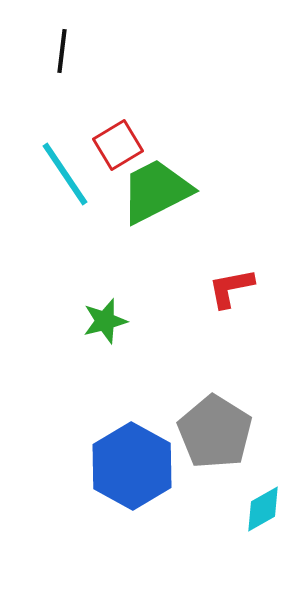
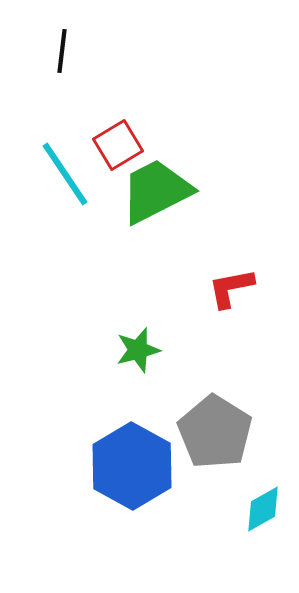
green star: moved 33 px right, 29 px down
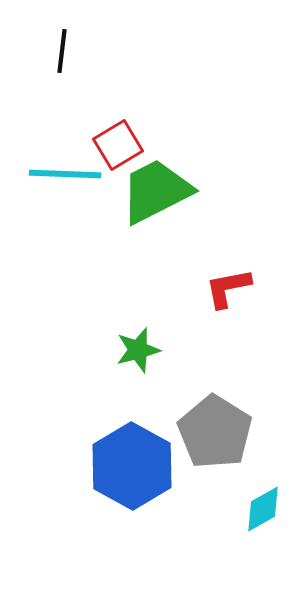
cyan line: rotated 54 degrees counterclockwise
red L-shape: moved 3 px left
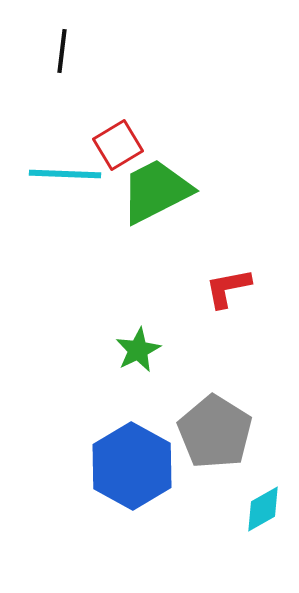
green star: rotated 12 degrees counterclockwise
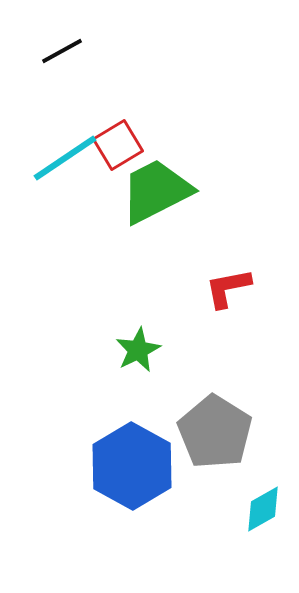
black line: rotated 54 degrees clockwise
cyan line: moved 16 px up; rotated 36 degrees counterclockwise
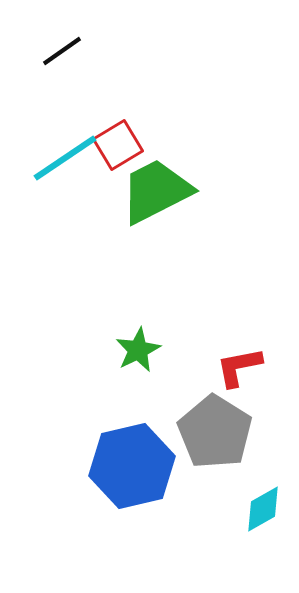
black line: rotated 6 degrees counterclockwise
red L-shape: moved 11 px right, 79 px down
blue hexagon: rotated 18 degrees clockwise
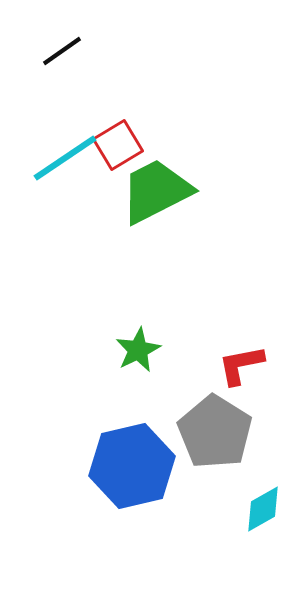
red L-shape: moved 2 px right, 2 px up
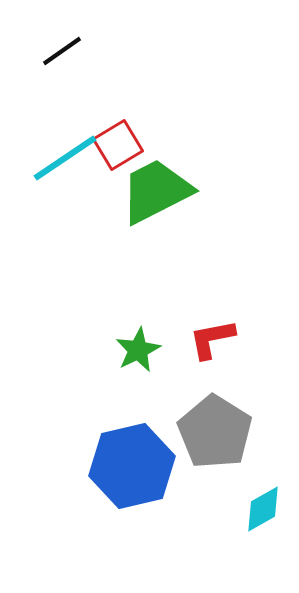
red L-shape: moved 29 px left, 26 px up
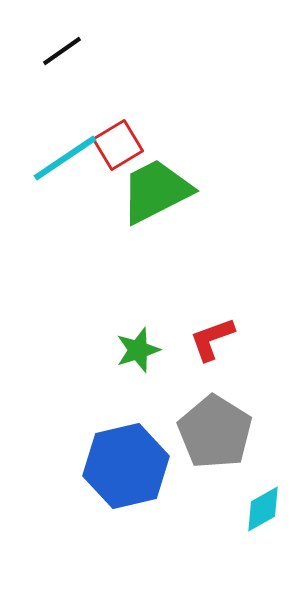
red L-shape: rotated 9 degrees counterclockwise
green star: rotated 9 degrees clockwise
blue hexagon: moved 6 px left
